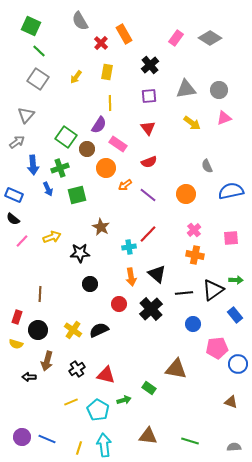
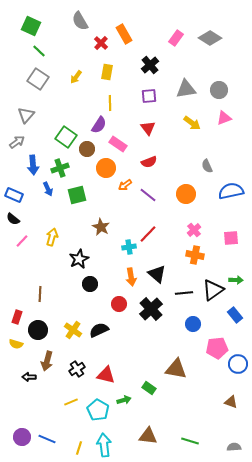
yellow arrow at (52, 237): rotated 54 degrees counterclockwise
black star at (80, 253): moved 1 px left, 6 px down; rotated 24 degrees counterclockwise
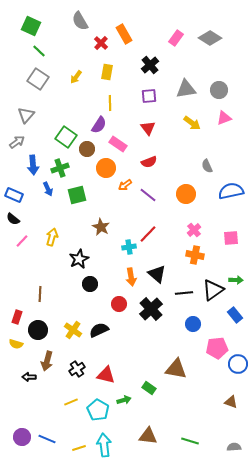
yellow line at (79, 448): rotated 56 degrees clockwise
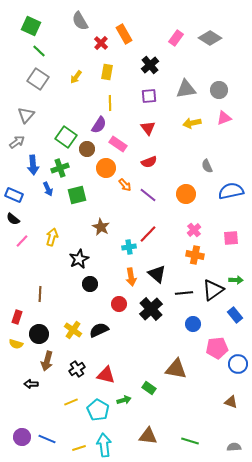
yellow arrow at (192, 123): rotated 132 degrees clockwise
orange arrow at (125, 185): rotated 96 degrees counterclockwise
black circle at (38, 330): moved 1 px right, 4 px down
black arrow at (29, 377): moved 2 px right, 7 px down
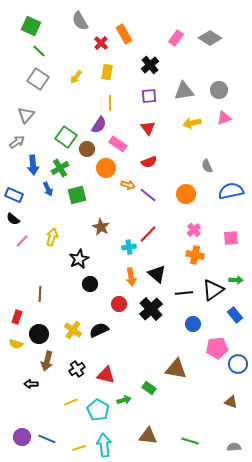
gray triangle at (186, 89): moved 2 px left, 2 px down
green cross at (60, 168): rotated 12 degrees counterclockwise
orange arrow at (125, 185): moved 3 px right; rotated 32 degrees counterclockwise
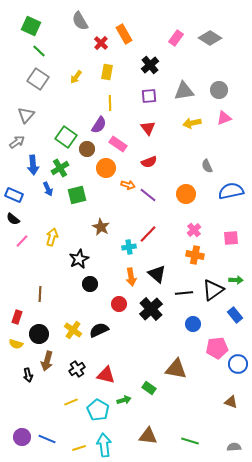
black arrow at (31, 384): moved 3 px left, 9 px up; rotated 104 degrees counterclockwise
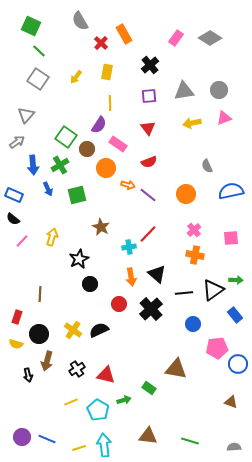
green cross at (60, 168): moved 3 px up
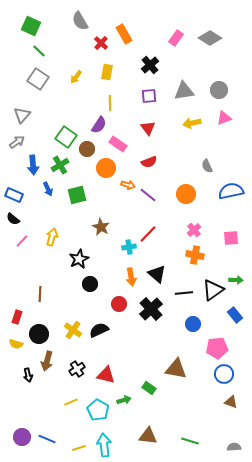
gray triangle at (26, 115): moved 4 px left
blue circle at (238, 364): moved 14 px left, 10 px down
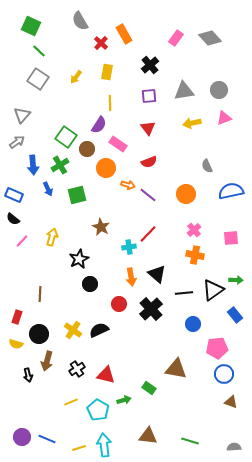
gray diamond at (210, 38): rotated 15 degrees clockwise
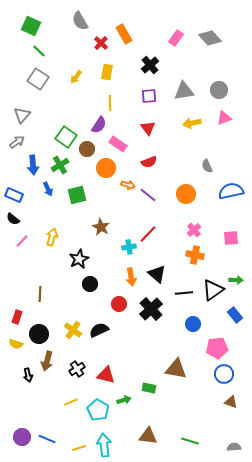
green rectangle at (149, 388): rotated 24 degrees counterclockwise
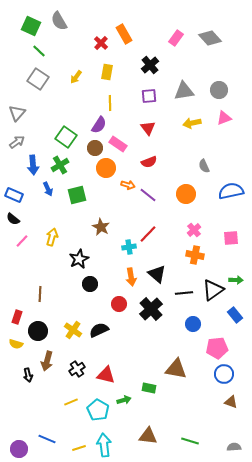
gray semicircle at (80, 21): moved 21 px left
gray triangle at (22, 115): moved 5 px left, 2 px up
brown circle at (87, 149): moved 8 px right, 1 px up
gray semicircle at (207, 166): moved 3 px left
black circle at (39, 334): moved 1 px left, 3 px up
purple circle at (22, 437): moved 3 px left, 12 px down
